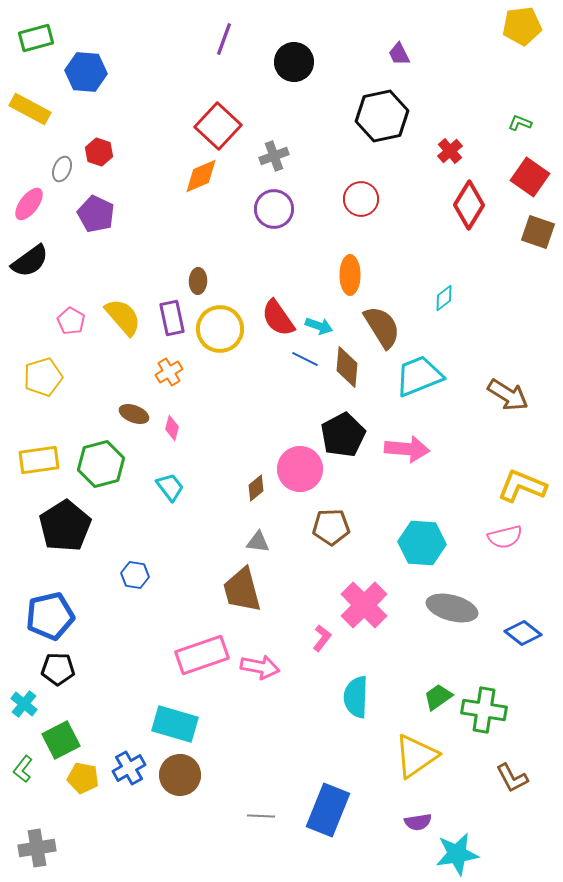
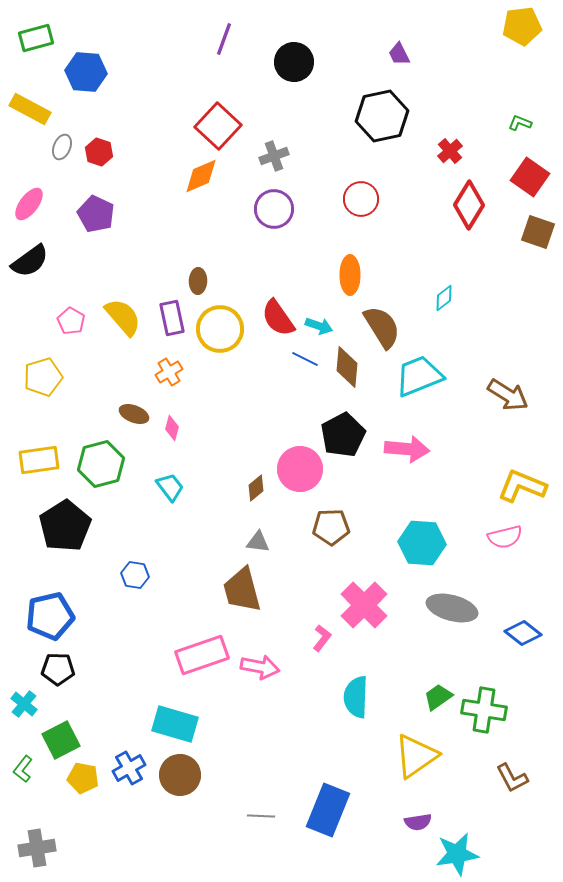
gray ellipse at (62, 169): moved 22 px up
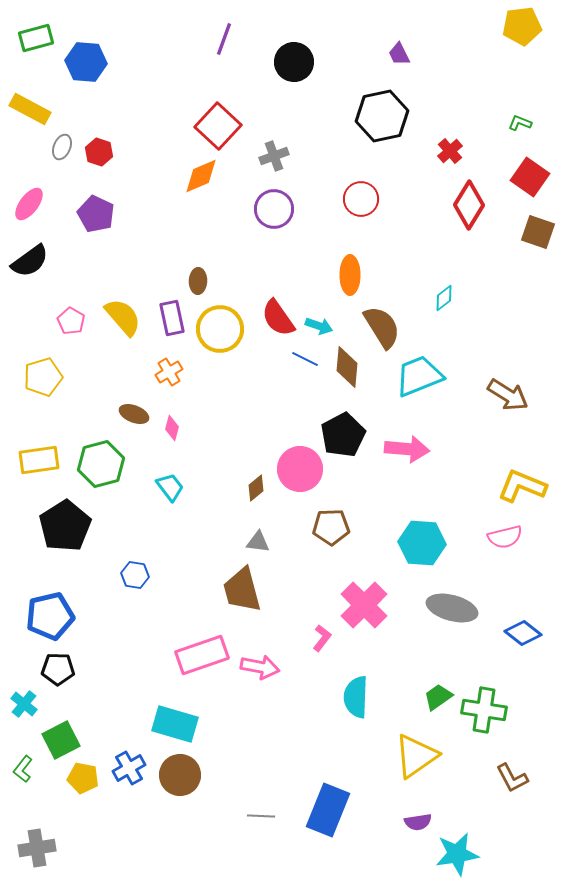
blue hexagon at (86, 72): moved 10 px up
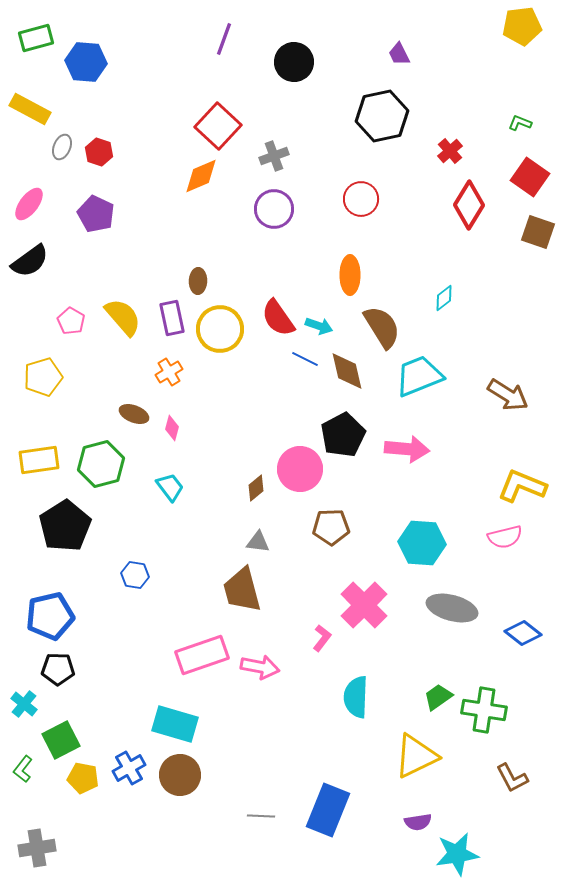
brown diamond at (347, 367): moved 4 px down; rotated 18 degrees counterclockwise
yellow triangle at (416, 756): rotated 9 degrees clockwise
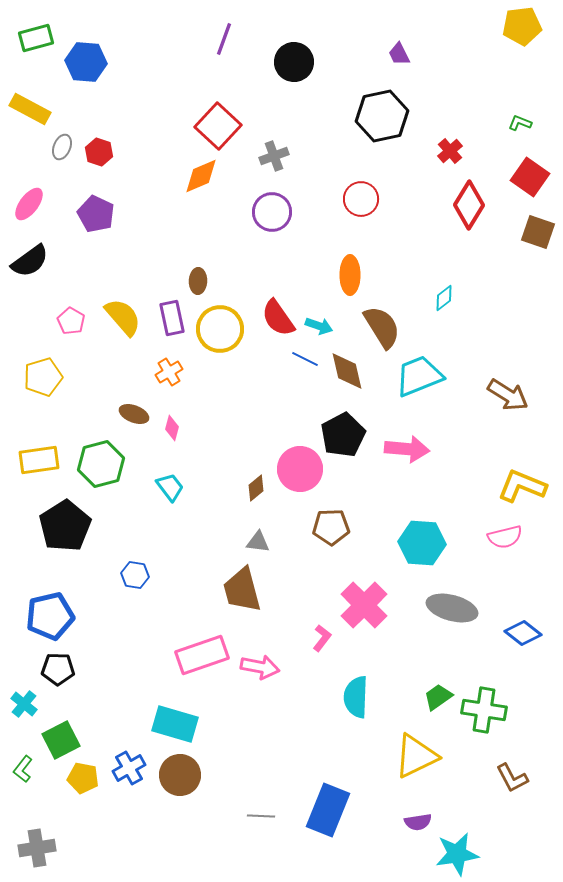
purple circle at (274, 209): moved 2 px left, 3 px down
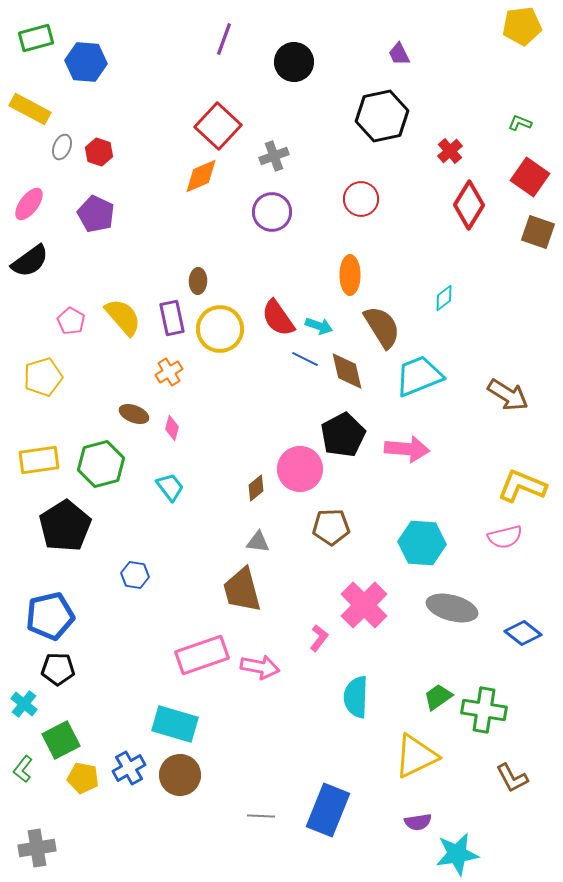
pink L-shape at (322, 638): moved 3 px left
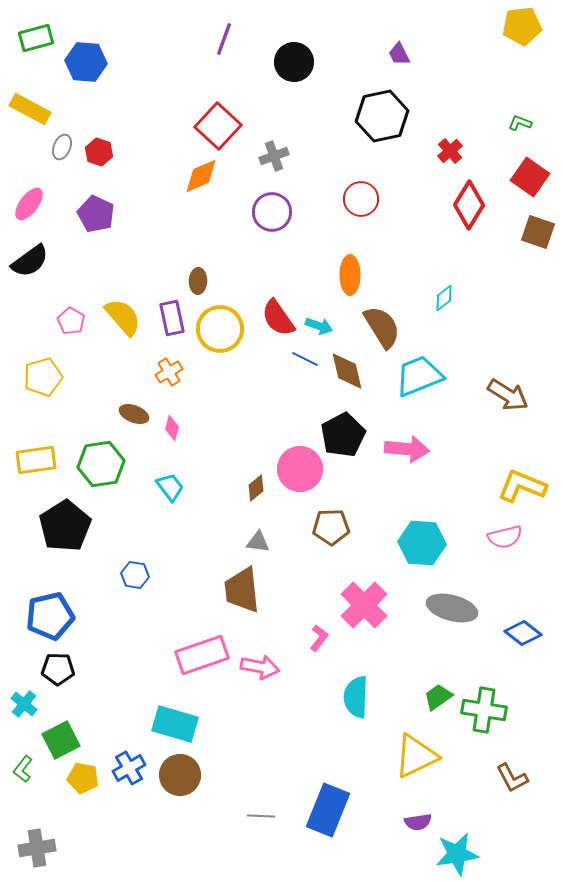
yellow rectangle at (39, 460): moved 3 px left
green hexagon at (101, 464): rotated 6 degrees clockwise
brown trapezoid at (242, 590): rotated 9 degrees clockwise
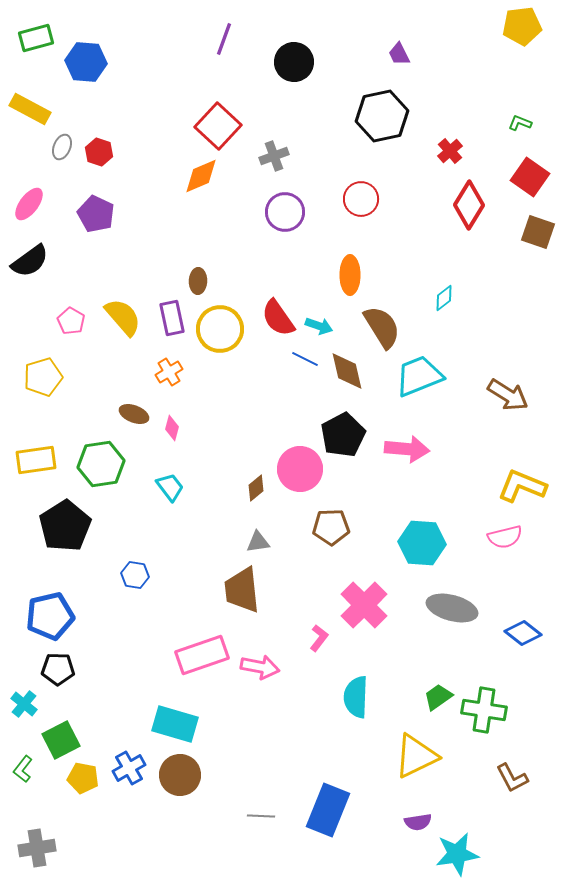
purple circle at (272, 212): moved 13 px right
gray triangle at (258, 542): rotated 15 degrees counterclockwise
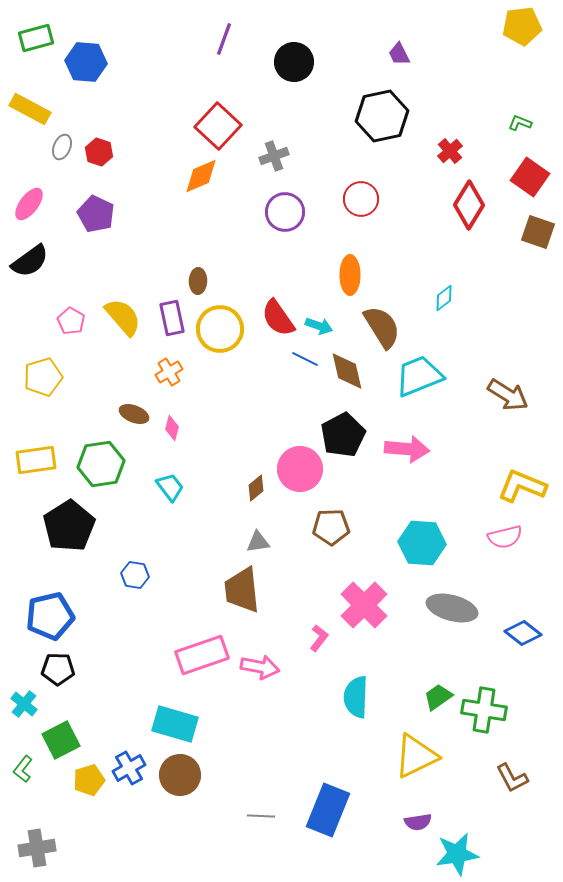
black pentagon at (65, 526): moved 4 px right
yellow pentagon at (83, 778): moved 6 px right, 2 px down; rotated 28 degrees counterclockwise
